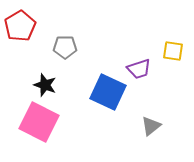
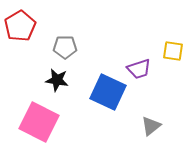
black star: moved 12 px right, 5 px up; rotated 10 degrees counterclockwise
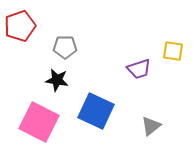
red pentagon: rotated 12 degrees clockwise
blue square: moved 12 px left, 19 px down
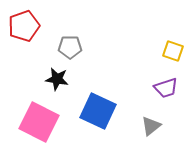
red pentagon: moved 4 px right
gray pentagon: moved 5 px right
yellow square: rotated 10 degrees clockwise
purple trapezoid: moved 27 px right, 19 px down
black star: moved 1 px up
blue square: moved 2 px right
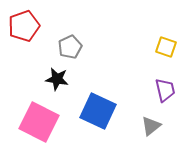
gray pentagon: rotated 25 degrees counterclockwise
yellow square: moved 7 px left, 4 px up
purple trapezoid: moved 1 px left, 2 px down; rotated 85 degrees counterclockwise
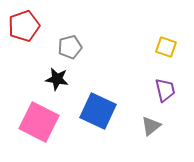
gray pentagon: rotated 10 degrees clockwise
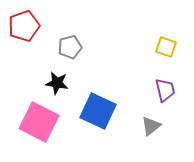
black star: moved 4 px down
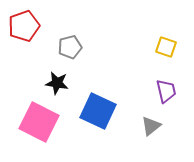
purple trapezoid: moved 1 px right, 1 px down
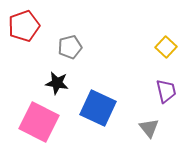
yellow square: rotated 25 degrees clockwise
blue square: moved 3 px up
gray triangle: moved 2 px left, 2 px down; rotated 30 degrees counterclockwise
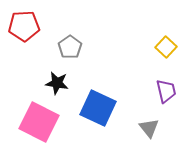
red pentagon: rotated 16 degrees clockwise
gray pentagon: rotated 20 degrees counterclockwise
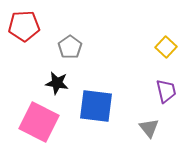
blue square: moved 2 px left, 2 px up; rotated 18 degrees counterclockwise
